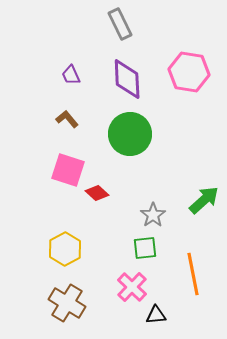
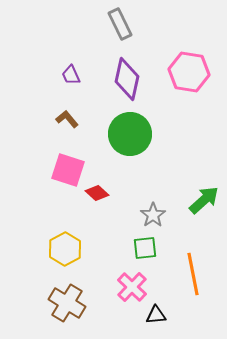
purple diamond: rotated 15 degrees clockwise
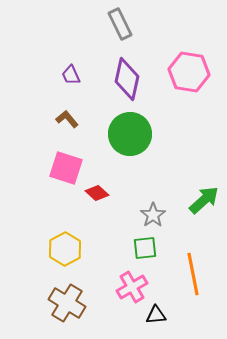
pink square: moved 2 px left, 2 px up
pink cross: rotated 16 degrees clockwise
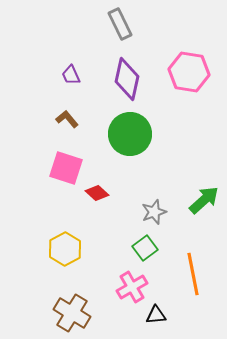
gray star: moved 1 px right, 3 px up; rotated 15 degrees clockwise
green square: rotated 30 degrees counterclockwise
brown cross: moved 5 px right, 10 px down
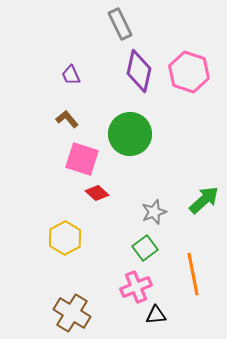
pink hexagon: rotated 9 degrees clockwise
purple diamond: moved 12 px right, 8 px up
pink square: moved 16 px right, 9 px up
yellow hexagon: moved 11 px up
pink cross: moved 4 px right; rotated 8 degrees clockwise
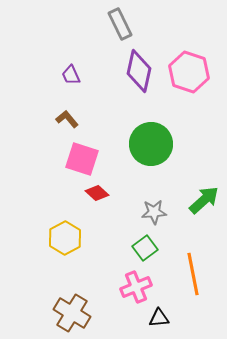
green circle: moved 21 px right, 10 px down
gray star: rotated 15 degrees clockwise
black triangle: moved 3 px right, 3 px down
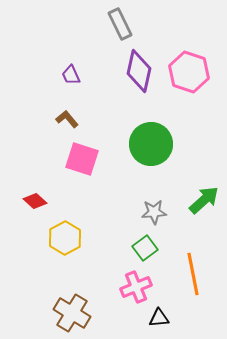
red diamond: moved 62 px left, 8 px down
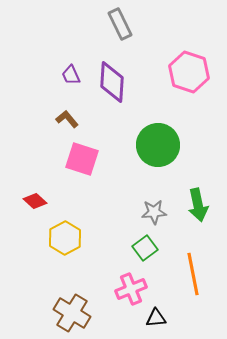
purple diamond: moved 27 px left, 11 px down; rotated 9 degrees counterclockwise
green circle: moved 7 px right, 1 px down
green arrow: moved 6 px left, 5 px down; rotated 120 degrees clockwise
pink cross: moved 5 px left, 2 px down
black triangle: moved 3 px left
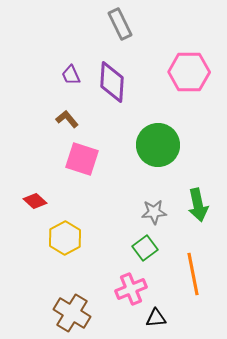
pink hexagon: rotated 18 degrees counterclockwise
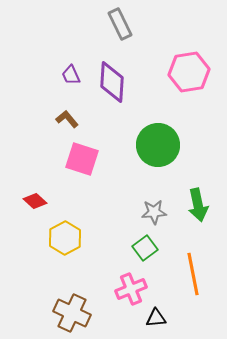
pink hexagon: rotated 9 degrees counterclockwise
brown cross: rotated 6 degrees counterclockwise
